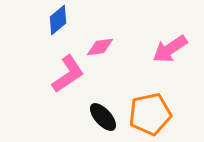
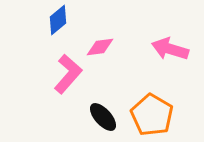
pink arrow: rotated 51 degrees clockwise
pink L-shape: rotated 15 degrees counterclockwise
orange pentagon: moved 2 px right, 1 px down; rotated 30 degrees counterclockwise
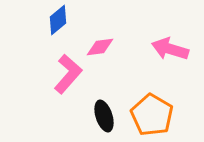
black ellipse: moved 1 px right, 1 px up; rotated 24 degrees clockwise
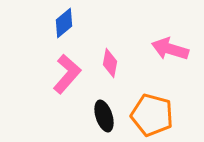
blue diamond: moved 6 px right, 3 px down
pink diamond: moved 10 px right, 16 px down; rotated 72 degrees counterclockwise
pink L-shape: moved 1 px left
orange pentagon: rotated 15 degrees counterclockwise
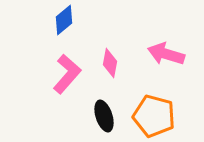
blue diamond: moved 3 px up
pink arrow: moved 4 px left, 5 px down
orange pentagon: moved 2 px right, 1 px down
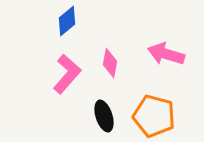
blue diamond: moved 3 px right, 1 px down
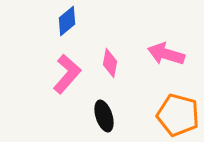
orange pentagon: moved 24 px right, 1 px up
